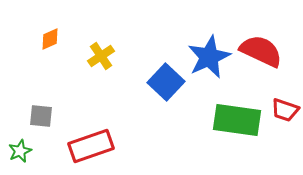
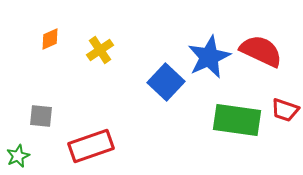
yellow cross: moved 1 px left, 6 px up
green star: moved 2 px left, 5 px down
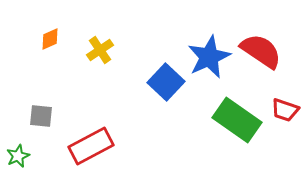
red semicircle: rotated 9 degrees clockwise
green rectangle: rotated 27 degrees clockwise
red rectangle: rotated 9 degrees counterclockwise
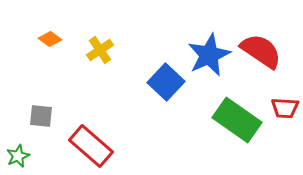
orange diamond: rotated 60 degrees clockwise
blue star: moved 2 px up
red trapezoid: moved 2 px up; rotated 16 degrees counterclockwise
red rectangle: rotated 69 degrees clockwise
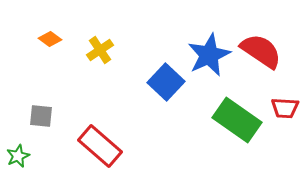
red rectangle: moved 9 px right
